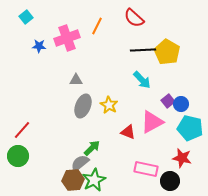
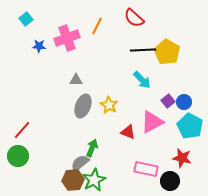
cyan square: moved 2 px down
blue circle: moved 3 px right, 2 px up
cyan pentagon: moved 2 px up; rotated 15 degrees clockwise
green arrow: rotated 24 degrees counterclockwise
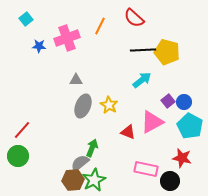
orange line: moved 3 px right
yellow pentagon: rotated 15 degrees counterclockwise
cyan arrow: rotated 84 degrees counterclockwise
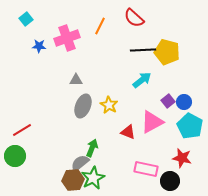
red line: rotated 18 degrees clockwise
green circle: moved 3 px left
green star: moved 1 px left, 2 px up
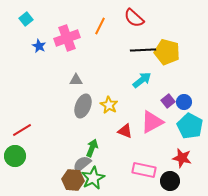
blue star: rotated 24 degrees clockwise
red triangle: moved 3 px left, 1 px up
gray semicircle: moved 2 px right, 1 px down
pink rectangle: moved 2 px left, 1 px down
brown hexagon: rotated 10 degrees clockwise
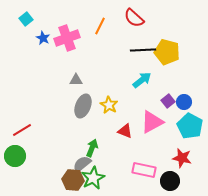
blue star: moved 4 px right, 8 px up
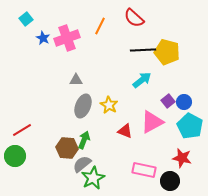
green arrow: moved 8 px left, 8 px up
brown hexagon: moved 6 px left, 32 px up
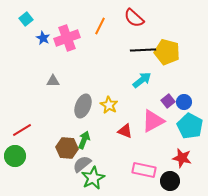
gray triangle: moved 23 px left, 1 px down
pink triangle: moved 1 px right, 1 px up
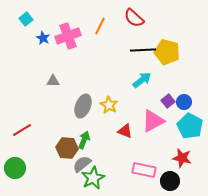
pink cross: moved 1 px right, 2 px up
green circle: moved 12 px down
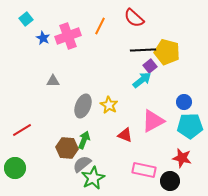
purple square: moved 18 px left, 35 px up
cyan pentagon: rotated 30 degrees counterclockwise
red triangle: moved 4 px down
